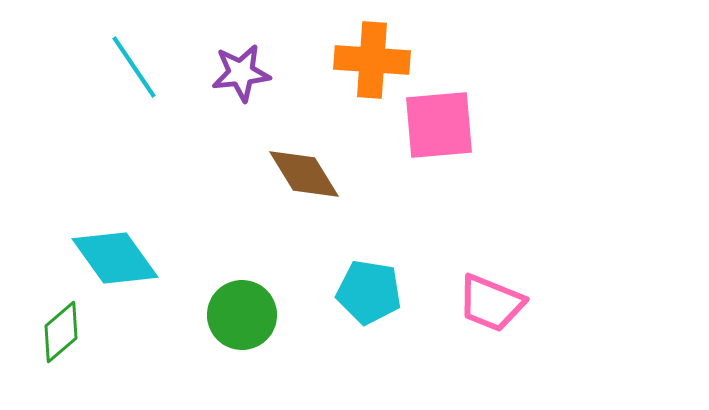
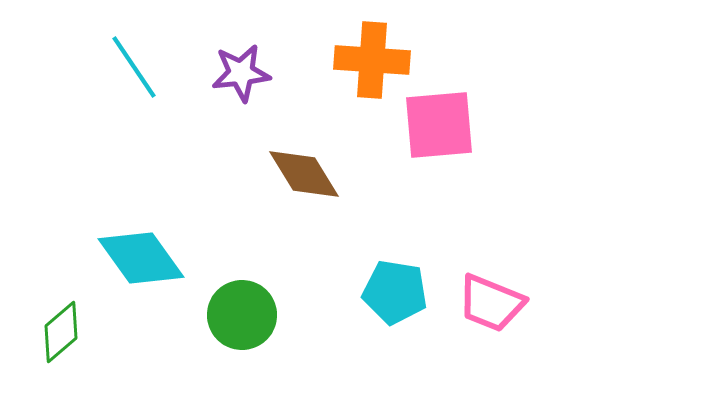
cyan diamond: moved 26 px right
cyan pentagon: moved 26 px right
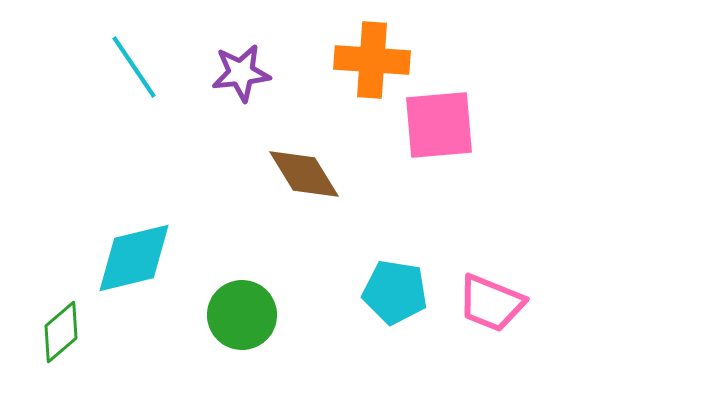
cyan diamond: moved 7 px left; rotated 68 degrees counterclockwise
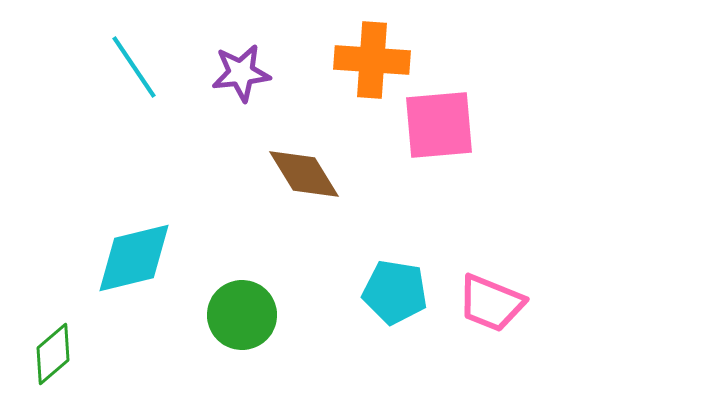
green diamond: moved 8 px left, 22 px down
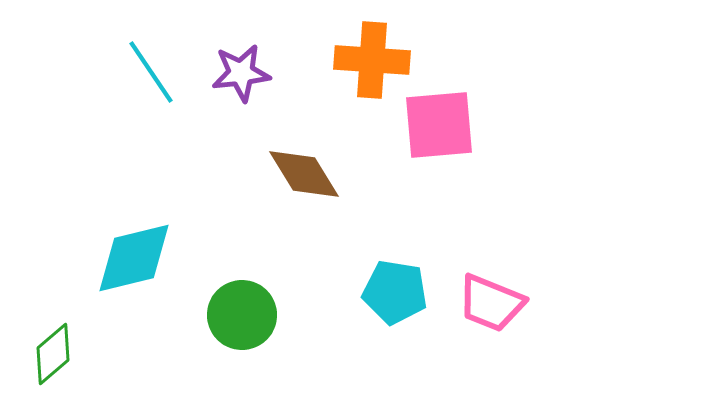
cyan line: moved 17 px right, 5 px down
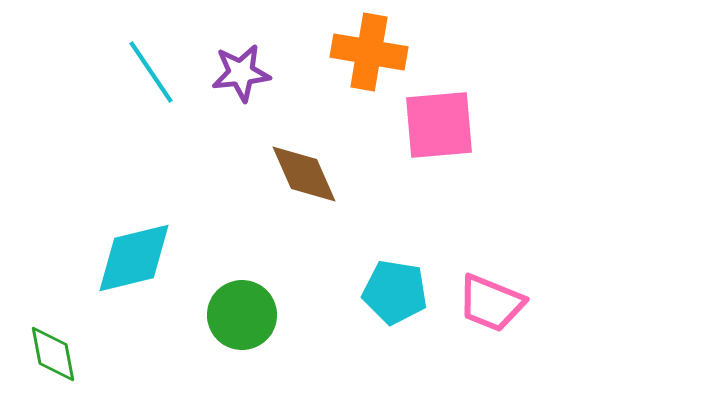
orange cross: moved 3 px left, 8 px up; rotated 6 degrees clockwise
brown diamond: rotated 8 degrees clockwise
green diamond: rotated 60 degrees counterclockwise
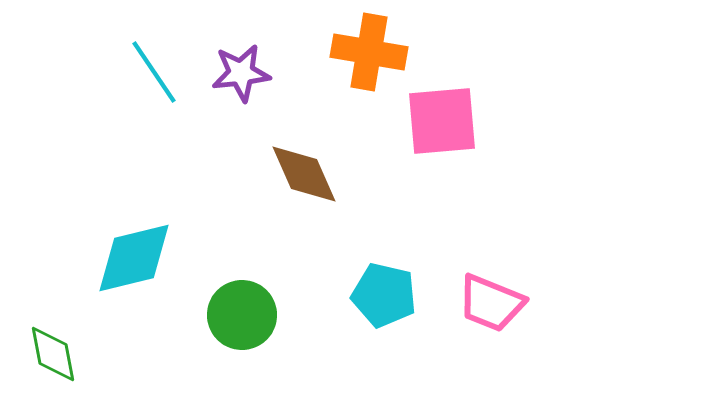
cyan line: moved 3 px right
pink square: moved 3 px right, 4 px up
cyan pentagon: moved 11 px left, 3 px down; rotated 4 degrees clockwise
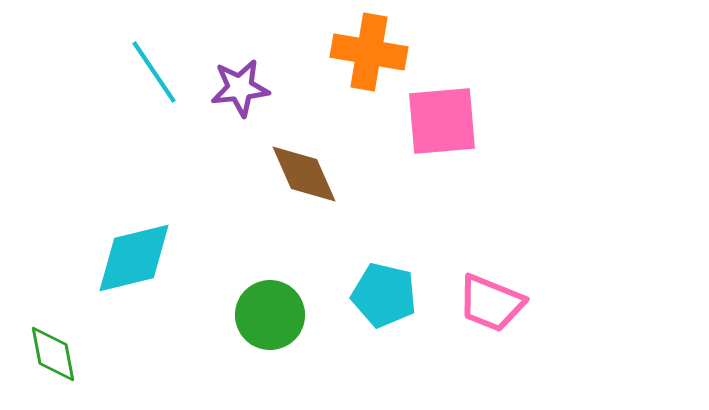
purple star: moved 1 px left, 15 px down
green circle: moved 28 px right
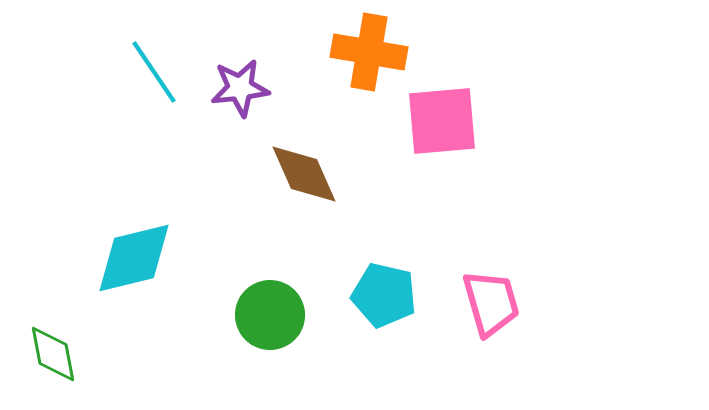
pink trapezoid: rotated 128 degrees counterclockwise
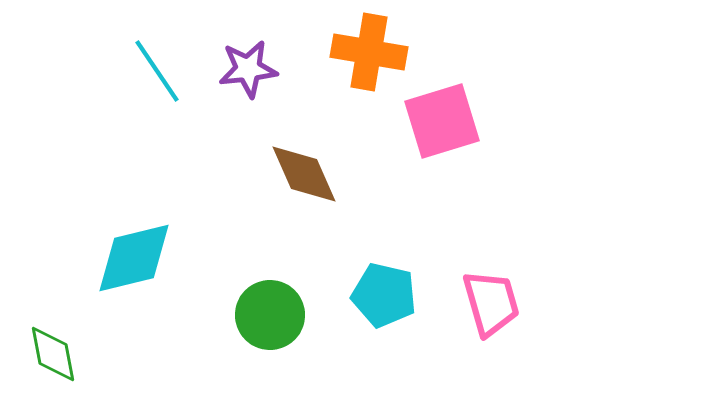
cyan line: moved 3 px right, 1 px up
purple star: moved 8 px right, 19 px up
pink square: rotated 12 degrees counterclockwise
